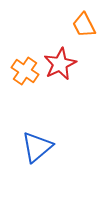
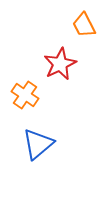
orange cross: moved 24 px down
blue triangle: moved 1 px right, 3 px up
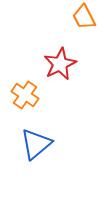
orange trapezoid: moved 8 px up
blue triangle: moved 2 px left
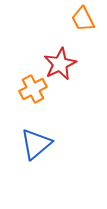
orange trapezoid: moved 1 px left, 2 px down
orange cross: moved 8 px right, 6 px up; rotated 28 degrees clockwise
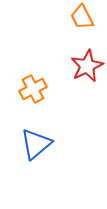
orange trapezoid: moved 1 px left, 2 px up
red star: moved 27 px right, 2 px down
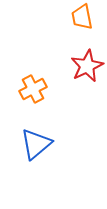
orange trapezoid: rotated 16 degrees clockwise
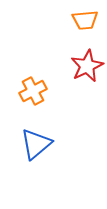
orange trapezoid: moved 3 px right, 3 px down; rotated 84 degrees counterclockwise
orange cross: moved 2 px down
